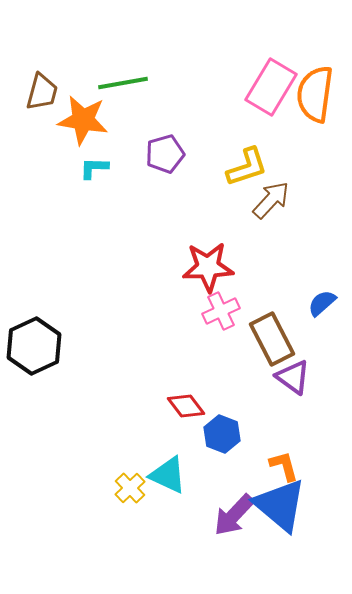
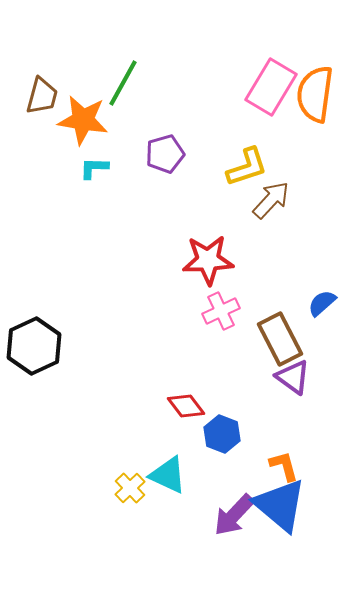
green line: rotated 51 degrees counterclockwise
brown trapezoid: moved 4 px down
red star: moved 7 px up
brown rectangle: moved 8 px right
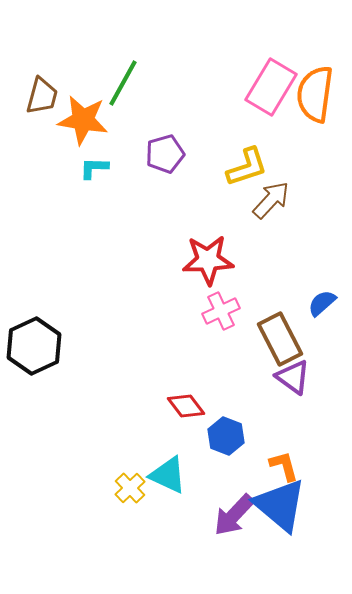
blue hexagon: moved 4 px right, 2 px down
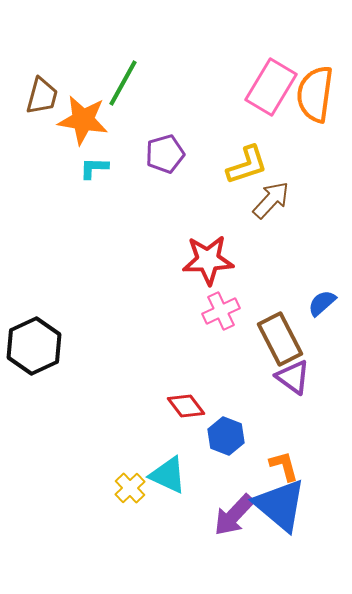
yellow L-shape: moved 2 px up
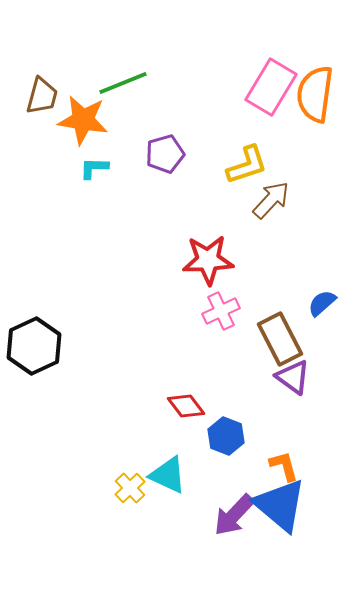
green line: rotated 39 degrees clockwise
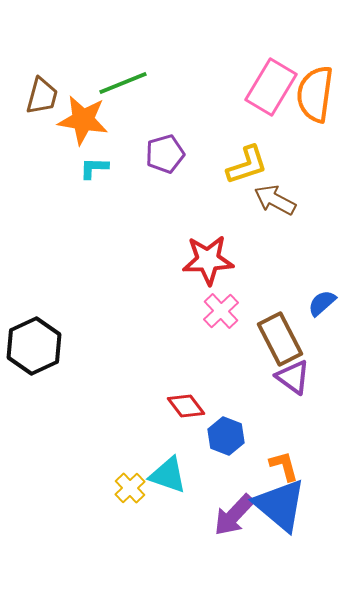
brown arrow: moved 4 px right; rotated 105 degrees counterclockwise
pink cross: rotated 18 degrees counterclockwise
cyan triangle: rotated 6 degrees counterclockwise
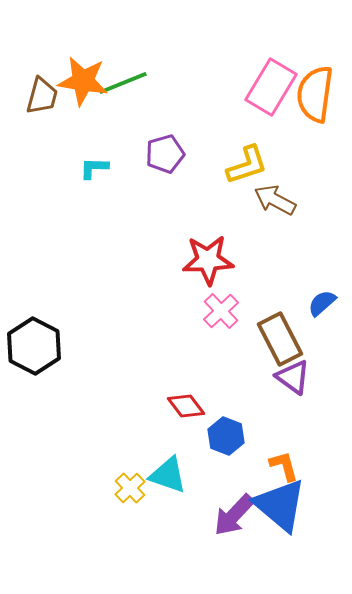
orange star: moved 39 px up
black hexagon: rotated 8 degrees counterclockwise
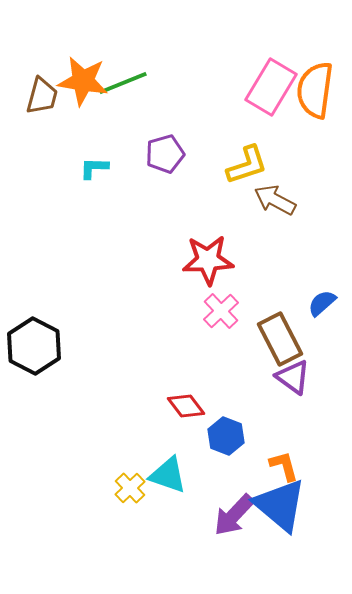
orange semicircle: moved 4 px up
